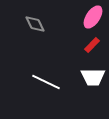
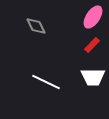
gray diamond: moved 1 px right, 2 px down
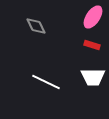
red rectangle: rotated 63 degrees clockwise
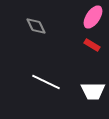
red rectangle: rotated 14 degrees clockwise
white trapezoid: moved 14 px down
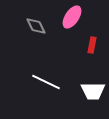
pink ellipse: moved 21 px left
red rectangle: rotated 70 degrees clockwise
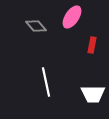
gray diamond: rotated 15 degrees counterclockwise
white line: rotated 52 degrees clockwise
white trapezoid: moved 3 px down
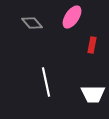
gray diamond: moved 4 px left, 3 px up
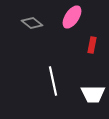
gray diamond: rotated 10 degrees counterclockwise
white line: moved 7 px right, 1 px up
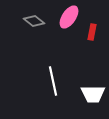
pink ellipse: moved 3 px left
gray diamond: moved 2 px right, 2 px up
red rectangle: moved 13 px up
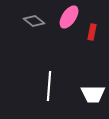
white line: moved 4 px left, 5 px down; rotated 16 degrees clockwise
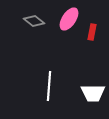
pink ellipse: moved 2 px down
white trapezoid: moved 1 px up
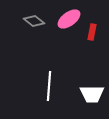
pink ellipse: rotated 20 degrees clockwise
white trapezoid: moved 1 px left, 1 px down
